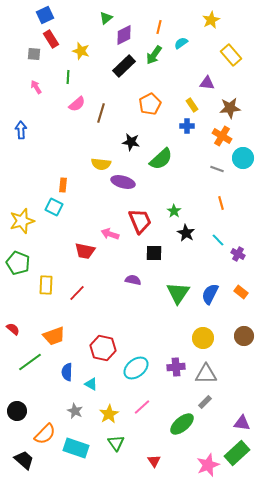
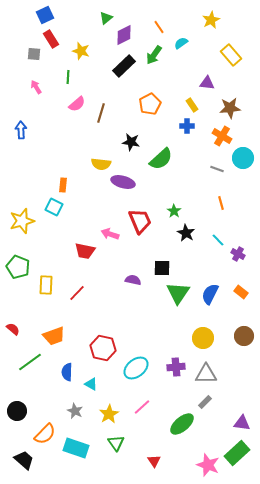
orange line at (159, 27): rotated 48 degrees counterclockwise
black square at (154, 253): moved 8 px right, 15 px down
green pentagon at (18, 263): moved 4 px down
pink star at (208, 465): rotated 30 degrees counterclockwise
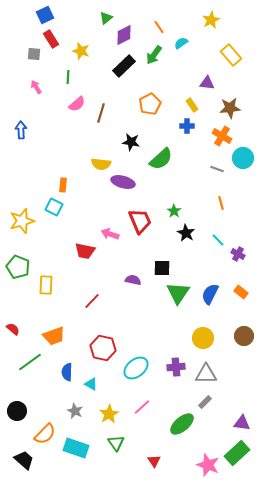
red line at (77, 293): moved 15 px right, 8 px down
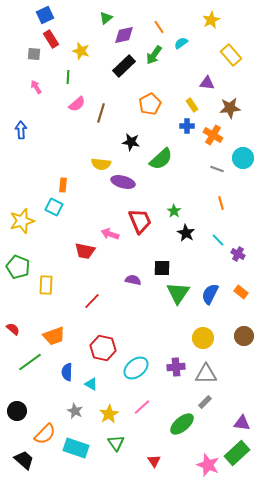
purple diamond at (124, 35): rotated 15 degrees clockwise
orange cross at (222, 136): moved 9 px left, 1 px up
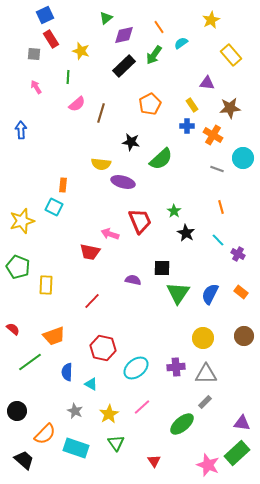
orange line at (221, 203): moved 4 px down
red trapezoid at (85, 251): moved 5 px right, 1 px down
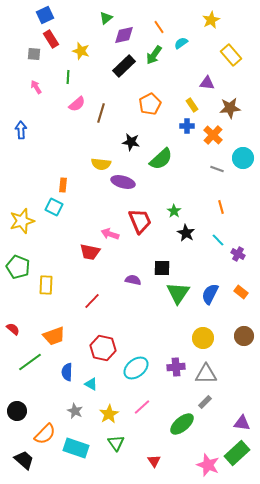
orange cross at (213, 135): rotated 12 degrees clockwise
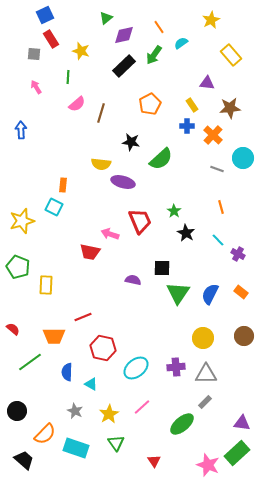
red line at (92, 301): moved 9 px left, 16 px down; rotated 24 degrees clockwise
orange trapezoid at (54, 336): rotated 20 degrees clockwise
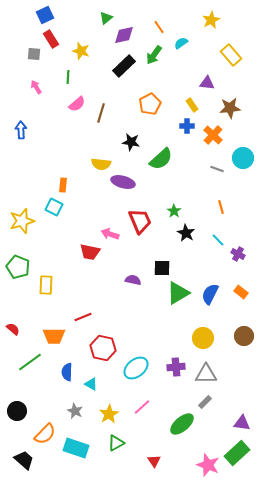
green triangle at (178, 293): rotated 25 degrees clockwise
green triangle at (116, 443): rotated 36 degrees clockwise
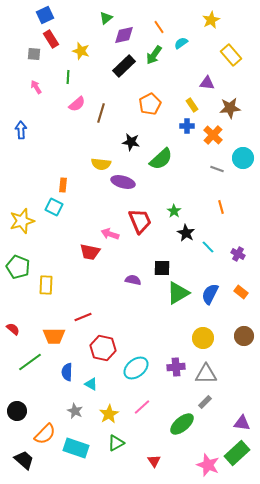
cyan line at (218, 240): moved 10 px left, 7 px down
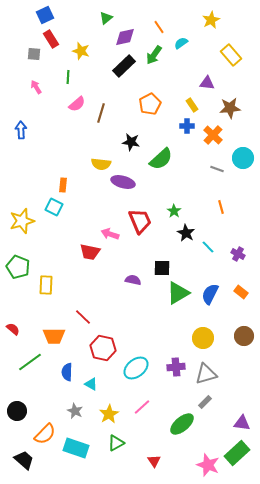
purple diamond at (124, 35): moved 1 px right, 2 px down
red line at (83, 317): rotated 66 degrees clockwise
gray triangle at (206, 374): rotated 15 degrees counterclockwise
